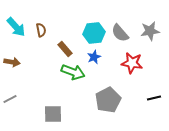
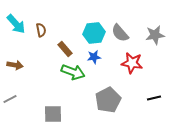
cyan arrow: moved 3 px up
gray star: moved 5 px right, 4 px down
blue star: rotated 16 degrees clockwise
brown arrow: moved 3 px right, 3 px down
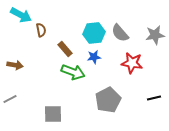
cyan arrow: moved 5 px right, 9 px up; rotated 20 degrees counterclockwise
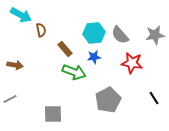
gray semicircle: moved 2 px down
green arrow: moved 1 px right
black line: rotated 72 degrees clockwise
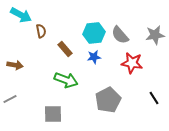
brown semicircle: moved 1 px down
green arrow: moved 8 px left, 8 px down
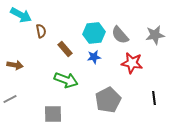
black line: rotated 24 degrees clockwise
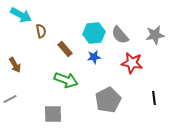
brown arrow: rotated 49 degrees clockwise
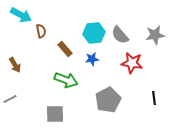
blue star: moved 2 px left, 2 px down
gray square: moved 2 px right
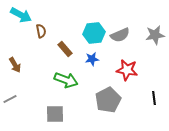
gray semicircle: rotated 72 degrees counterclockwise
red star: moved 5 px left, 7 px down
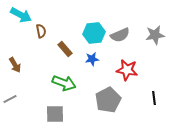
green arrow: moved 2 px left, 3 px down
